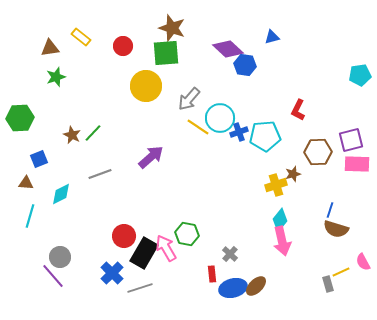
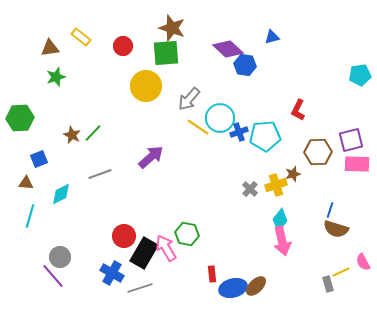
gray cross at (230, 254): moved 20 px right, 65 px up
blue cross at (112, 273): rotated 15 degrees counterclockwise
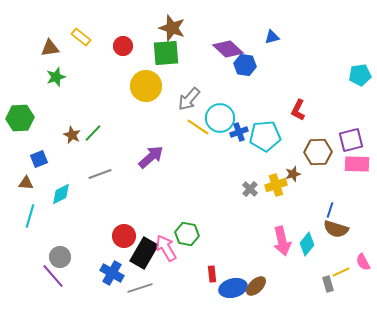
cyan diamond at (280, 220): moved 27 px right, 24 px down
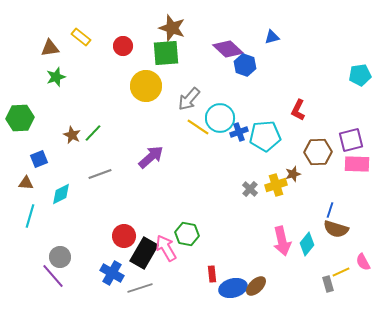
blue hexagon at (245, 65): rotated 10 degrees clockwise
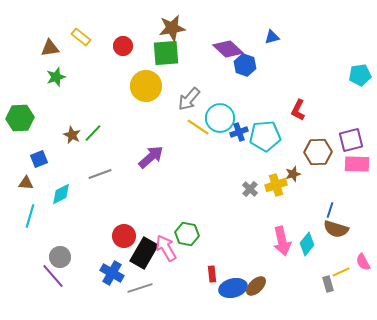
brown star at (172, 28): rotated 28 degrees counterclockwise
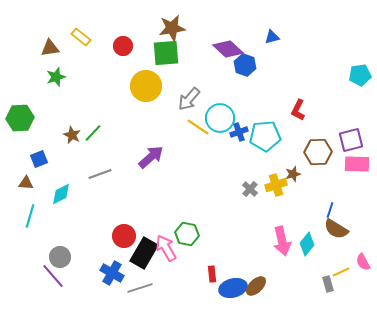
brown semicircle at (336, 229): rotated 15 degrees clockwise
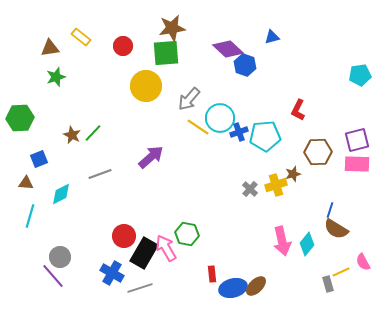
purple square at (351, 140): moved 6 px right
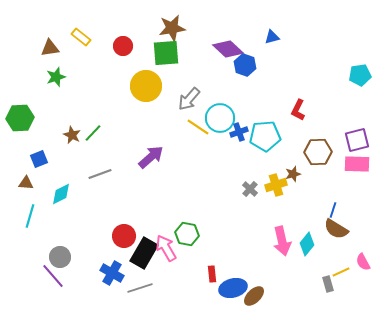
blue line at (330, 210): moved 3 px right
brown ellipse at (256, 286): moved 2 px left, 10 px down
